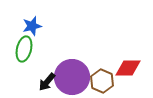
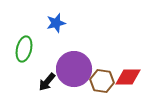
blue star: moved 24 px right, 3 px up
red diamond: moved 9 px down
purple circle: moved 2 px right, 8 px up
brown hexagon: rotated 15 degrees counterclockwise
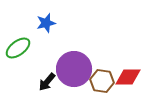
blue star: moved 10 px left
green ellipse: moved 6 px left, 1 px up; rotated 40 degrees clockwise
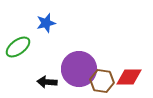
green ellipse: moved 1 px up
purple circle: moved 5 px right
red diamond: moved 1 px right
black arrow: rotated 54 degrees clockwise
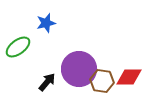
black arrow: rotated 126 degrees clockwise
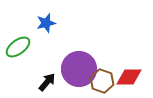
brown hexagon: rotated 10 degrees clockwise
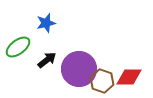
black arrow: moved 22 px up; rotated 12 degrees clockwise
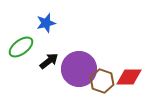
green ellipse: moved 3 px right
black arrow: moved 2 px right, 1 px down
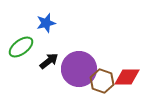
red diamond: moved 2 px left
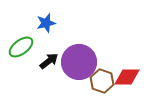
purple circle: moved 7 px up
